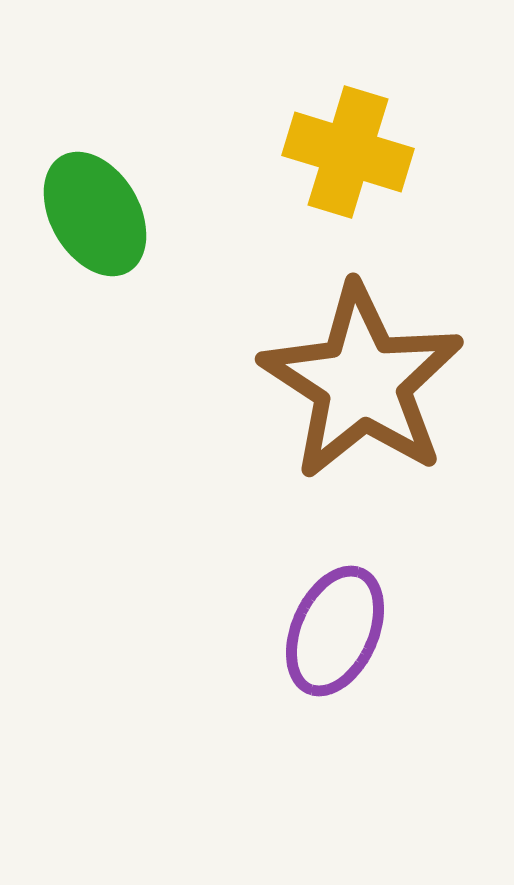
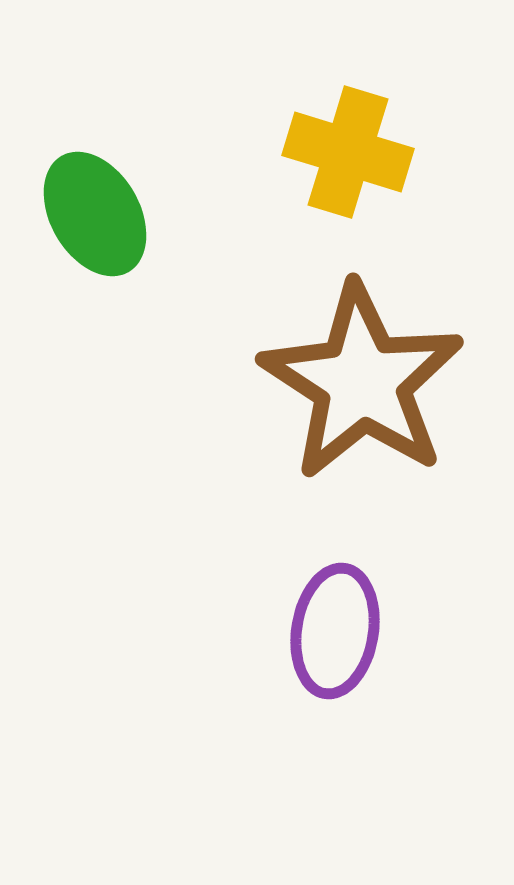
purple ellipse: rotated 15 degrees counterclockwise
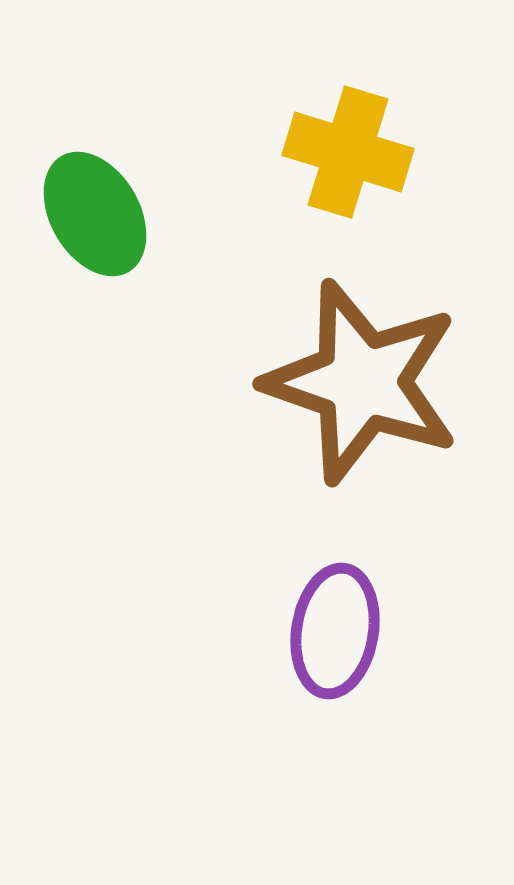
brown star: rotated 14 degrees counterclockwise
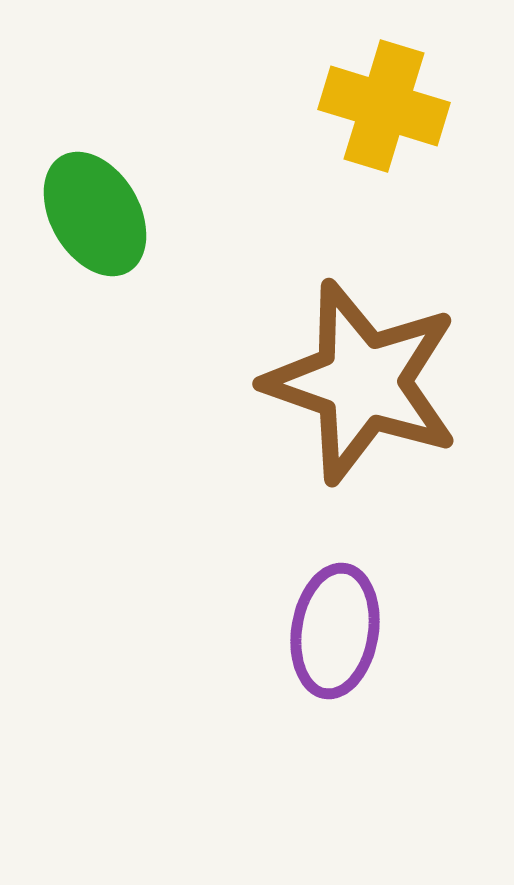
yellow cross: moved 36 px right, 46 px up
